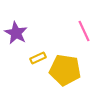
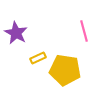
pink line: rotated 10 degrees clockwise
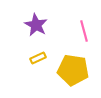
purple star: moved 20 px right, 8 px up
yellow pentagon: moved 8 px right
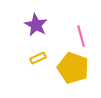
pink line: moved 3 px left, 5 px down
yellow pentagon: moved 2 px up; rotated 12 degrees clockwise
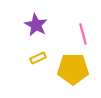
pink line: moved 2 px right, 2 px up
yellow pentagon: moved 1 px down; rotated 20 degrees counterclockwise
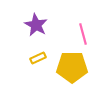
yellow pentagon: moved 1 px left, 2 px up
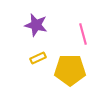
purple star: rotated 15 degrees counterclockwise
yellow pentagon: moved 2 px left, 3 px down
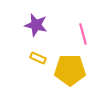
yellow rectangle: rotated 49 degrees clockwise
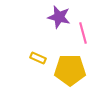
purple star: moved 23 px right, 8 px up
pink line: moved 1 px up
